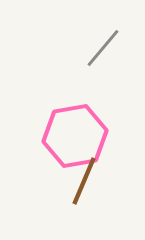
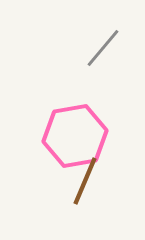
brown line: moved 1 px right
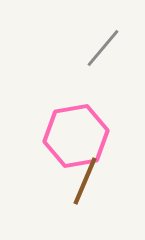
pink hexagon: moved 1 px right
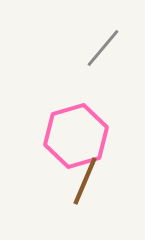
pink hexagon: rotated 6 degrees counterclockwise
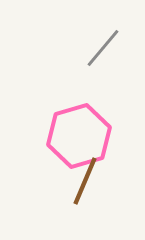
pink hexagon: moved 3 px right
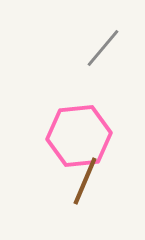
pink hexagon: rotated 10 degrees clockwise
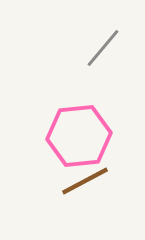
brown line: rotated 39 degrees clockwise
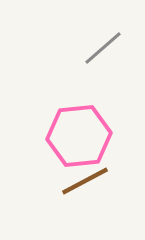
gray line: rotated 9 degrees clockwise
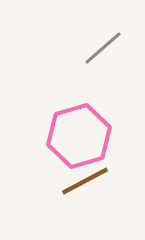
pink hexagon: rotated 10 degrees counterclockwise
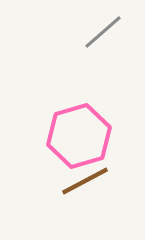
gray line: moved 16 px up
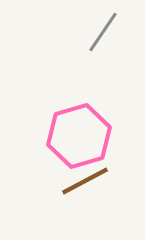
gray line: rotated 15 degrees counterclockwise
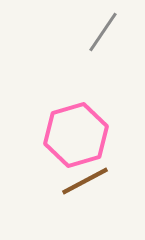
pink hexagon: moved 3 px left, 1 px up
